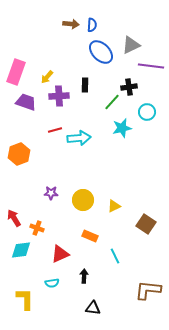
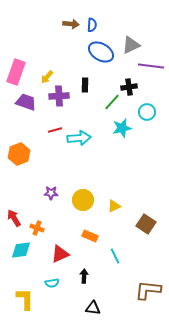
blue ellipse: rotated 15 degrees counterclockwise
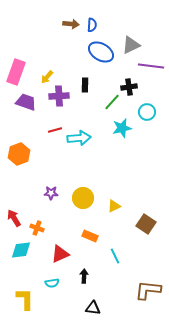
yellow circle: moved 2 px up
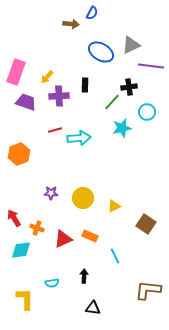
blue semicircle: moved 12 px up; rotated 24 degrees clockwise
red triangle: moved 3 px right, 15 px up
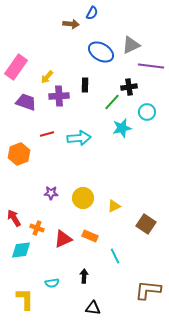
pink rectangle: moved 5 px up; rotated 15 degrees clockwise
red line: moved 8 px left, 4 px down
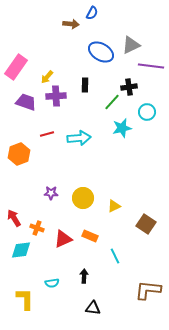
purple cross: moved 3 px left
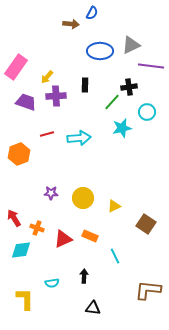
blue ellipse: moved 1 px left, 1 px up; rotated 30 degrees counterclockwise
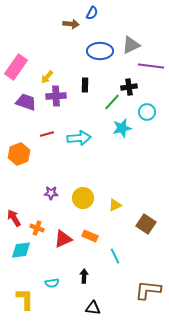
yellow triangle: moved 1 px right, 1 px up
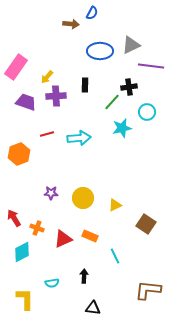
cyan diamond: moved 1 px right, 2 px down; rotated 20 degrees counterclockwise
